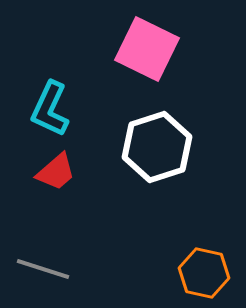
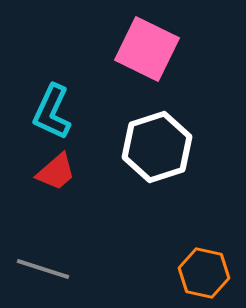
cyan L-shape: moved 2 px right, 3 px down
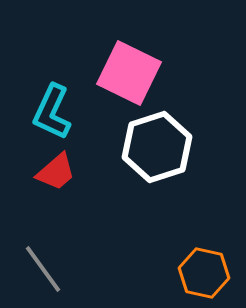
pink square: moved 18 px left, 24 px down
gray line: rotated 36 degrees clockwise
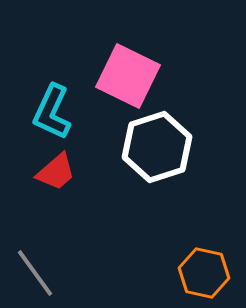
pink square: moved 1 px left, 3 px down
gray line: moved 8 px left, 4 px down
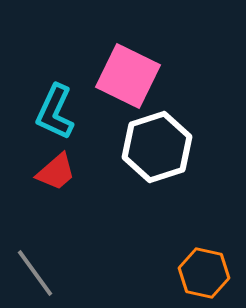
cyan L-shape: moved 3 px right
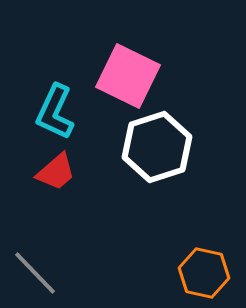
gray line: rotated 8 degrees counterclockwise
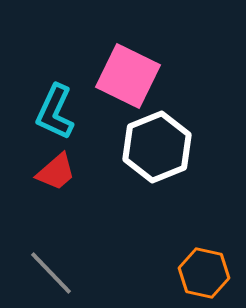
white hexagon: rotated 4 degrees counterclockwise
gray line: moved 16 px right
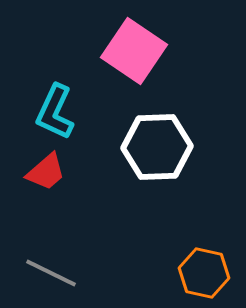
pink square: moved 6 px right, 25 px up; rotated 8 degrees clockwise
white hexagon: rotated 20 degrees clockwise
red trapezoid: moved 10 px left
gray line: rotated 20 degrees counterclockwise
